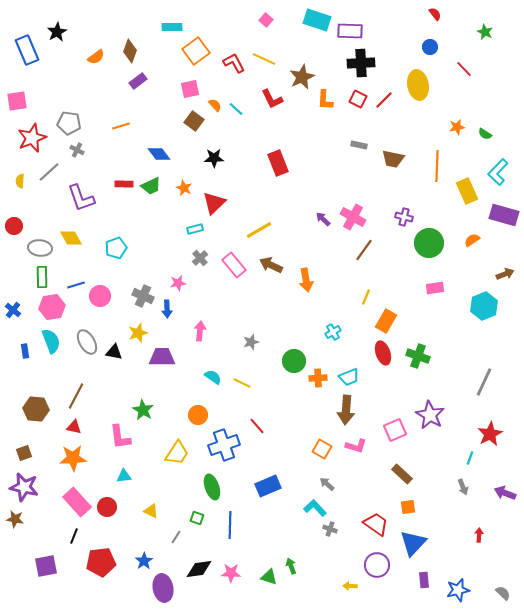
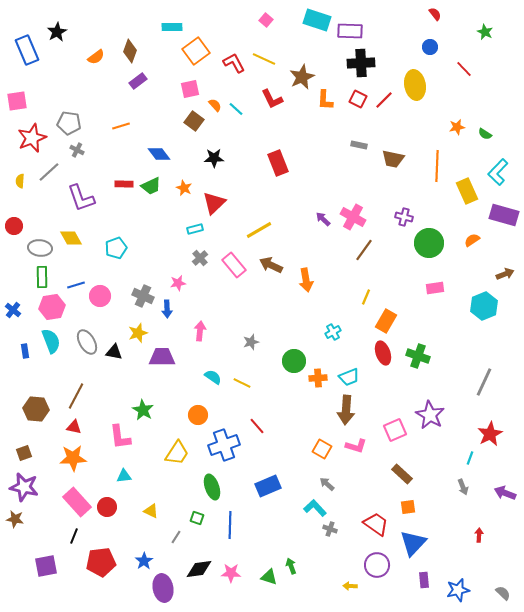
yellow ellipse at (418, 85): moved 3 px left
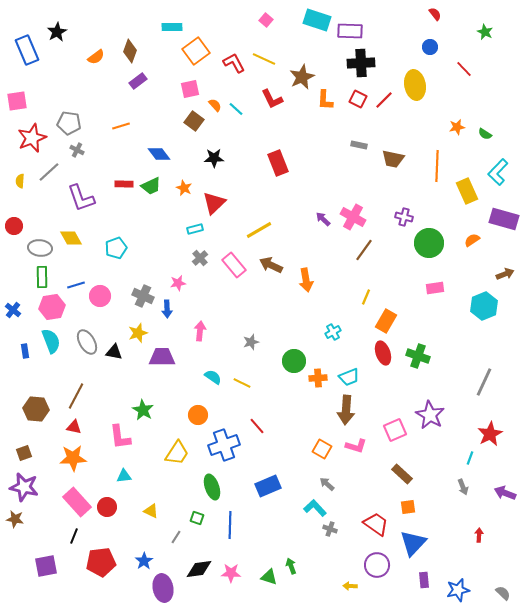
purple rectangle at (504, 215): moved 4 px down
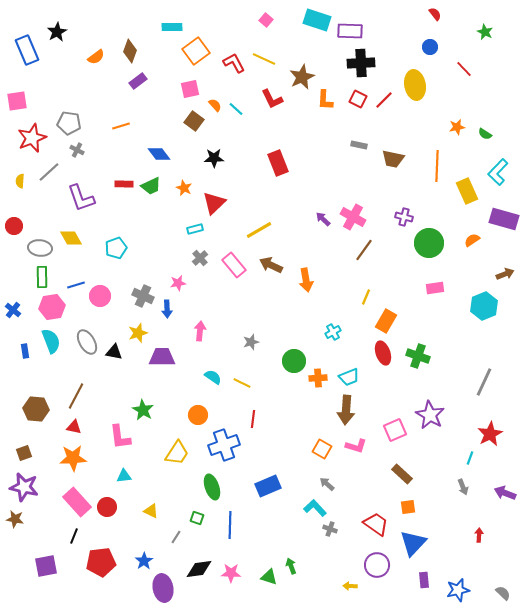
red line at (257, 426): moved 4 px left, 7 px up; rotated 48 degrees clockwise
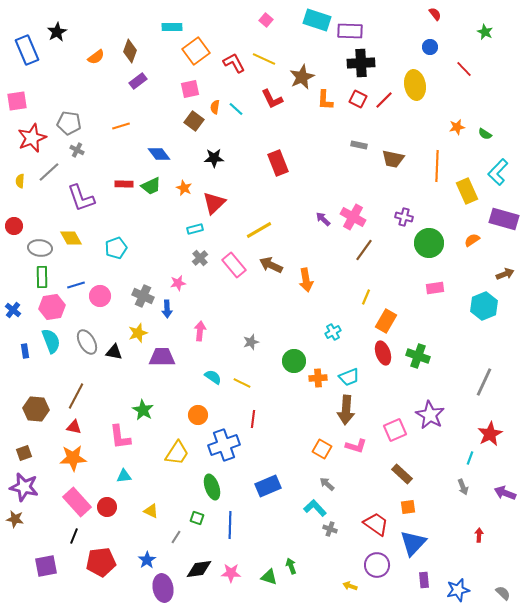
orange semicircle at (215, 105): moved 2 px down; rotated 128 degrees counterclockwise
blue star at (144, 561): moved 3 px right, 1 px up
yellow arrow at (350, 586): rotated 16 degrees clockwise
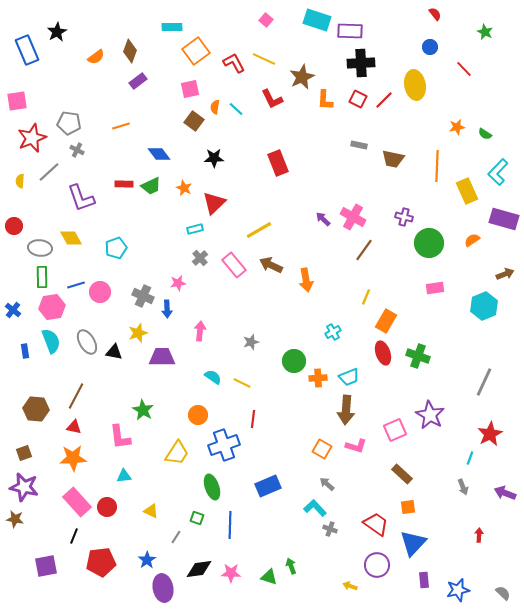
pink circle at (100, 296): moved 4 px up
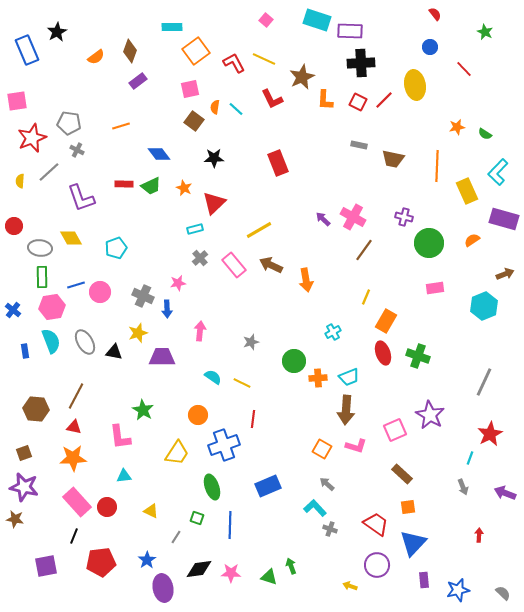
red square at (358, 99): moved 3 px down
gray ellipse at (87, 342): moved 2 px left
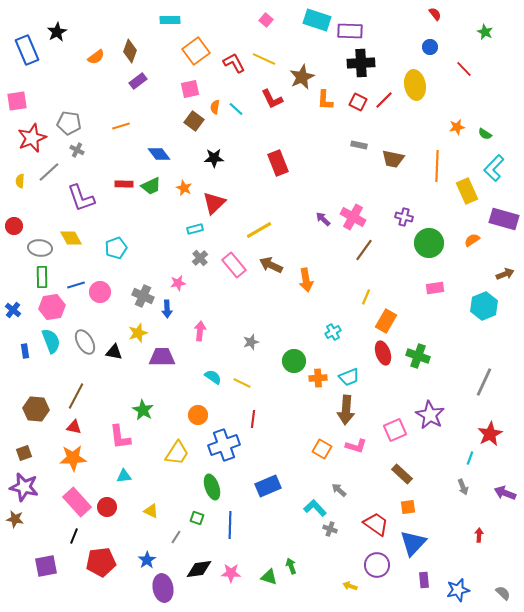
cyan rectangle at (172, 27): moved 2 px left, 7 px up
cyan L-shape at (498, 172): moved 4 px left, 4 px up
gray arrow at (327, 484): moved 12 px right, 6 px down
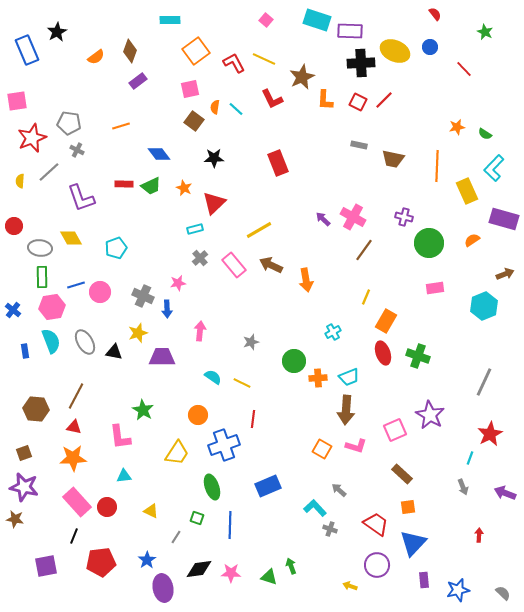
yellow ellipse at (415, 85): moved 20 px left, 34 px up; rotated 56 degrees counterclockwise
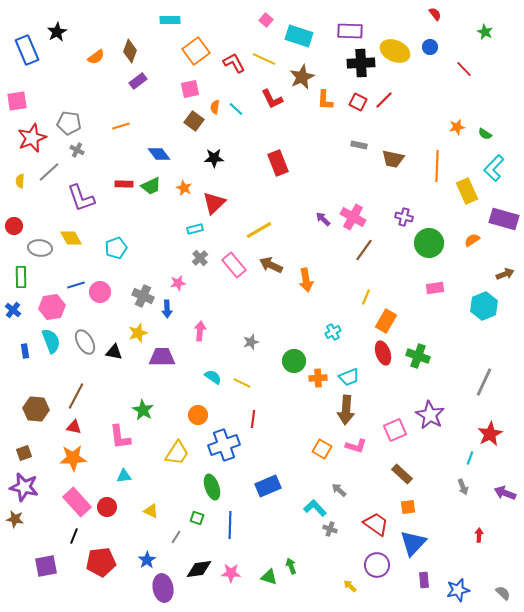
cyan rectangle at (317, 20): moved 18 px left, 16 px down
green rectangle at (42, 277): moved 21 px left
yellow arrow at (350, 586): rotated 24 degrees clockwise
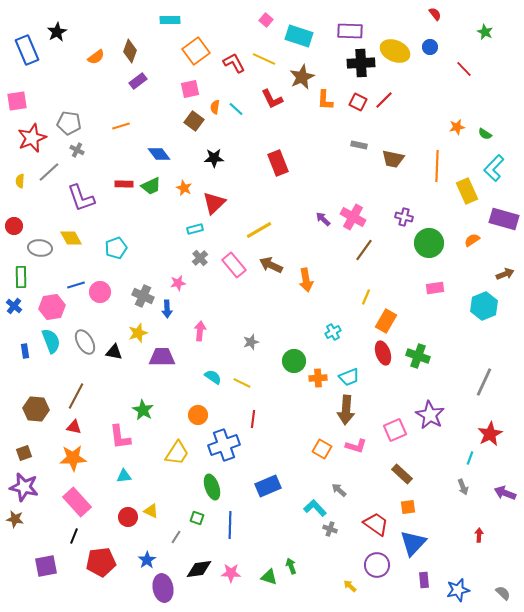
blue cross at (13, 310): moved 1 px right, 4 px up
red circle at (107, 507): moved 21 px right, 10 px down
